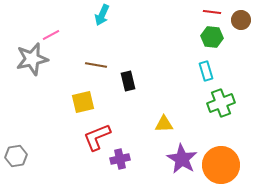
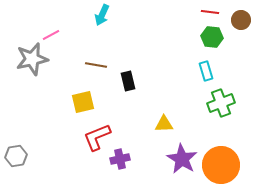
red line: moved 2 px left
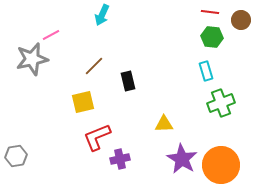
brown line: moved 2 px left, 1 px down; rotated 55 degrees counterclockwise
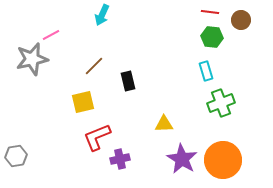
orange circle: moved 2 px right, 5 px up
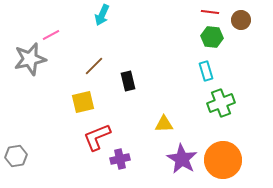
gray star: moved 2 px left
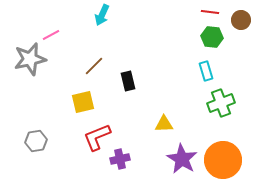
gray hexagon: moved 20 px right, 15 px up
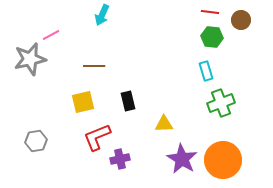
brown line: rotated 45 degrees clockwise
black rectangle: moved 20 px down
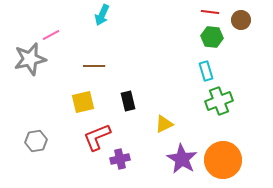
green cross: moved 2 px left, 2 px up
yellow triangle: rotated 24 degrees counterclockwise
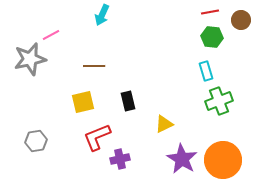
red line: rotated 18 degrees counterclockwise
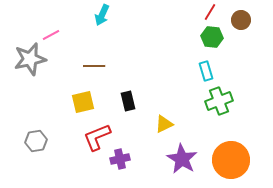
red line: rotated 48 degrees counterclockwise
orange circle: moved 8 px right
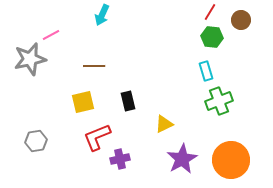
purple star: rotated 12 degrees clockwise
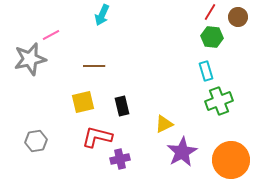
brown circle: moved 3 px left, 3 px up
black rectangle: moved 6 px left, 5 px down
red L-shape: rotated 36 degrees clockwise
purple star: moved 7 px up
